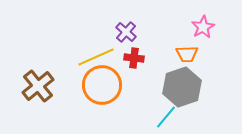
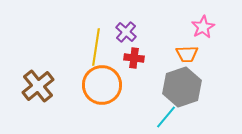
yellow line: moved 10 px up; rotated 57 degrees counterclockwise
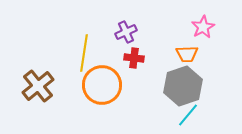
purple cross: rotated 25 degrees clockwise
yellow line: moved 12 px left, 6 px down
gray hexagon: moved 1 px right, 1 px up
cyan line: moved 22 px right, 2 px up
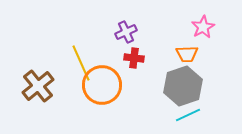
yellow line: moved 3 px left, 10 px down; rotated 33 degrees counterclockwise
cyan line: rotated 25 degrees clockwise
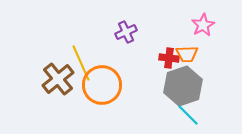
pink star: moved 2 px up
red cross: moved 35 px right
brown cross: moved 20 px right, 7 px up
cyan line: rotated 70 degrees clockwise
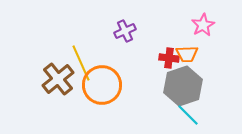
purple cross: moved 1 px left, 1 px up
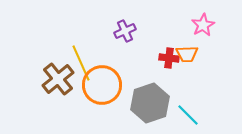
gray hexagon: moved 33 px left, 17 px down
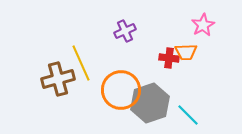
orange trapezoid: moved 1 px left, 2 px up
brown cross: rotated 24 degrees clockwise
orange circle: moved 19 px right, 5 px down
